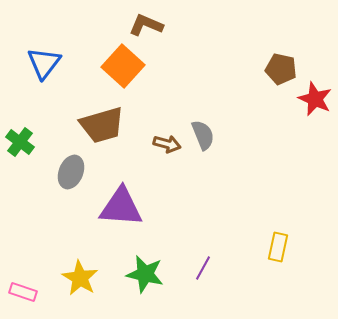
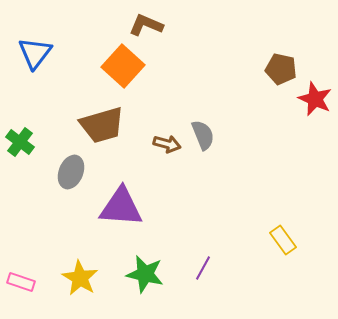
blue triangle: moved 9 px left, 10 px up
yellow rectangle: moved 5 px right, 7 px up; rotated 48 degrees counterclockwise
pink rectangle: moved 2 px left, 10 px up
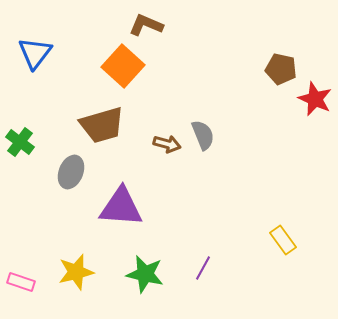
yellow star: moved 4 px left, 6 px up; rotated 27 degrees clockwise
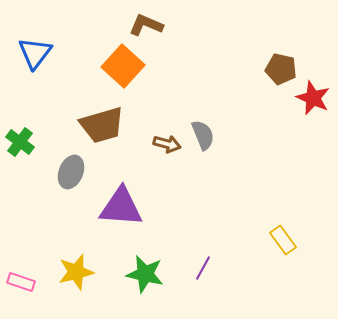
red star: moved 2 px left, 1 px up
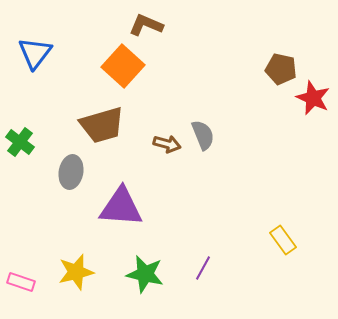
gray ellipse: rotated 12 degrees counterclockwise
